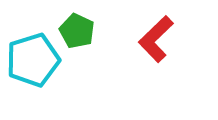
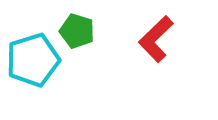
green pentagon: rotated 8 degrees counterclockwise
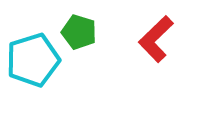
green pentagon: moved 2 px right, 1 px down
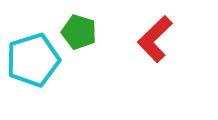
red L-shape: moved 1 px left
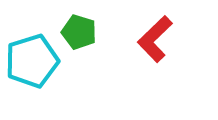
cyan pentagon: moved 1 px left, 1 px down
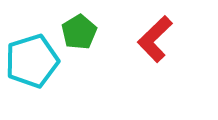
green pentagon: rotated 24 degrees clockwise
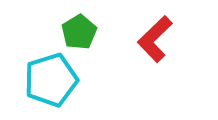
cyan pentagon: moved 19 px right, 19 px down
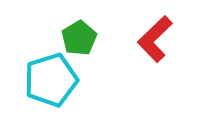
green pentagon: moved 6 px down
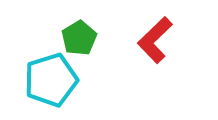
red L-shape: moved 1 px down
